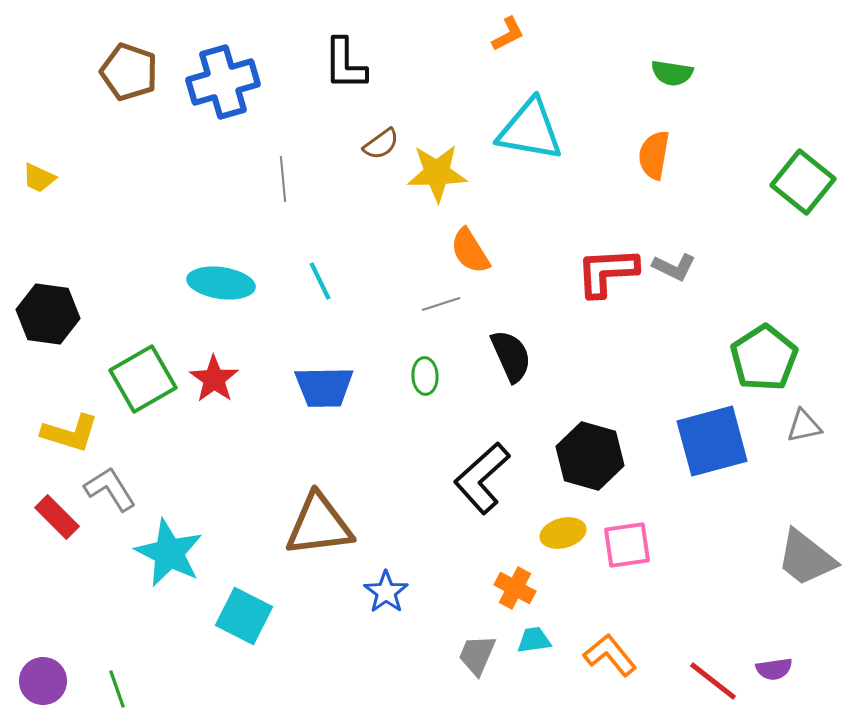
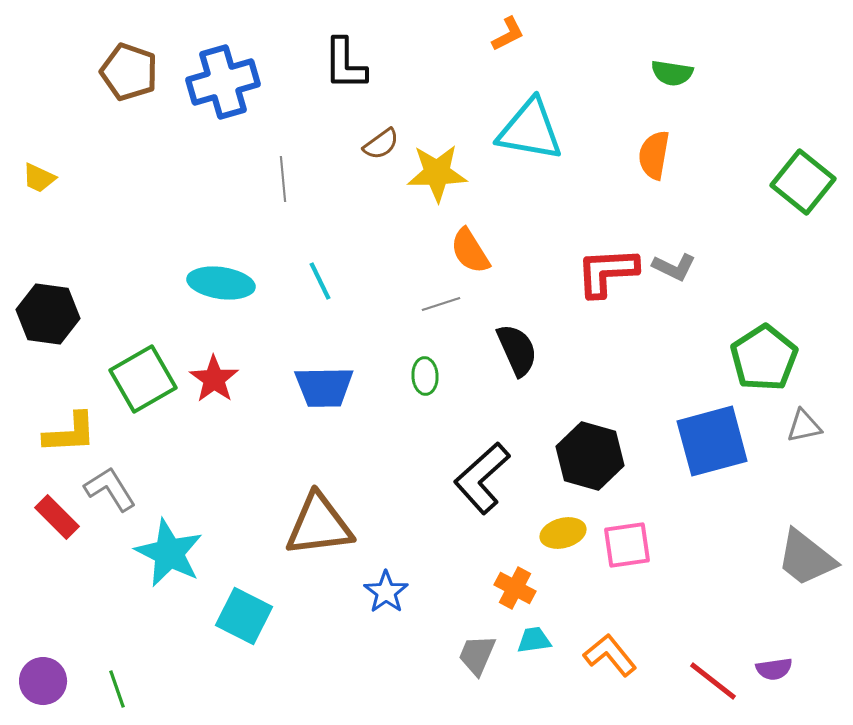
black semicircle at (511, 356): moved 6 px right, 6 px up
yellow L-shape at (70, 433): rotated 20 degrees counterclockwise
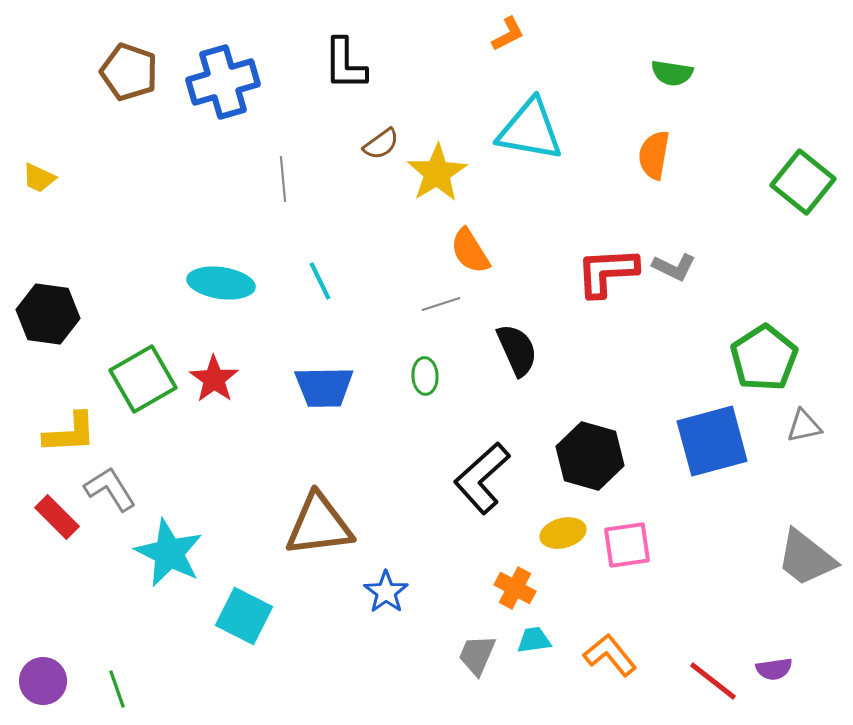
yellow star at (437, 173): rotated 30 degrees counterclockwise
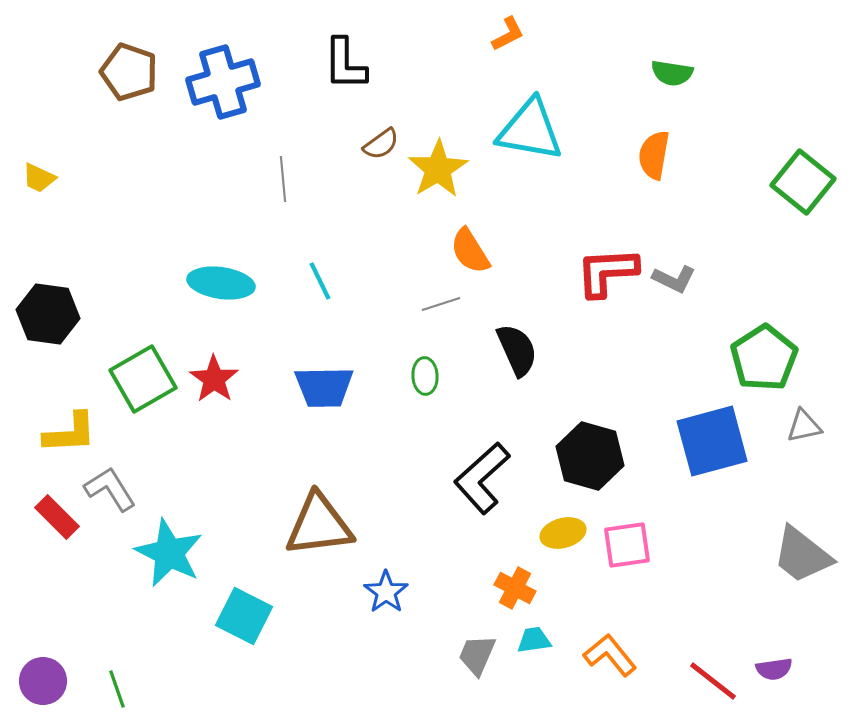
yellow star at (437, 173): moved 1 px right, 4 px up
gray L-shape at (674, 267): moved 12 px down
gray trapezoid at (806, 558): moved 4 px left, 3 px up
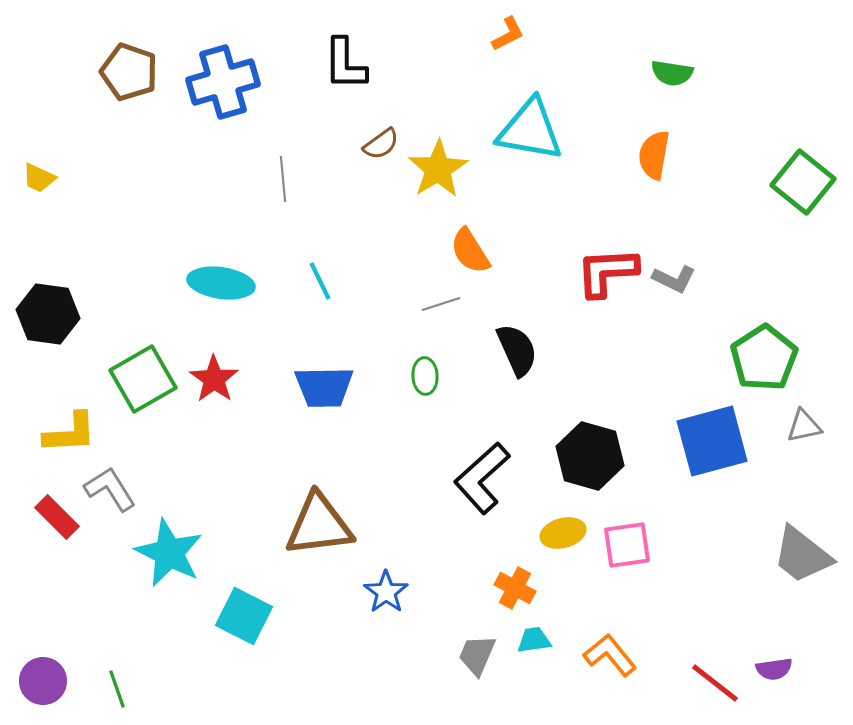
red line at (713, 681): moved 2 px right, 2 px down
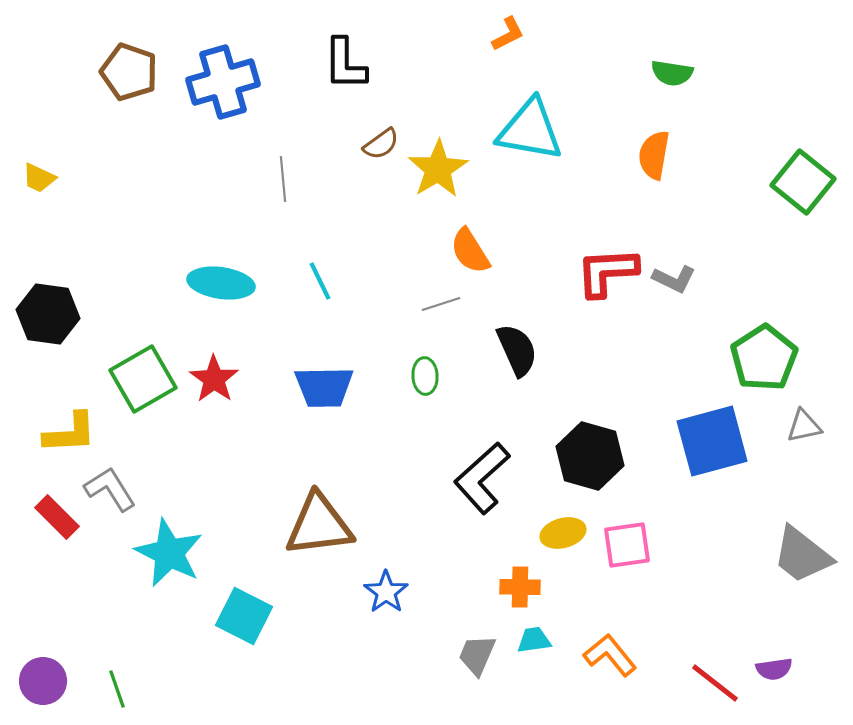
orange cross at (515, 588): moved 5 px right, 1 px up; rotated 27 degrees counterclockwise
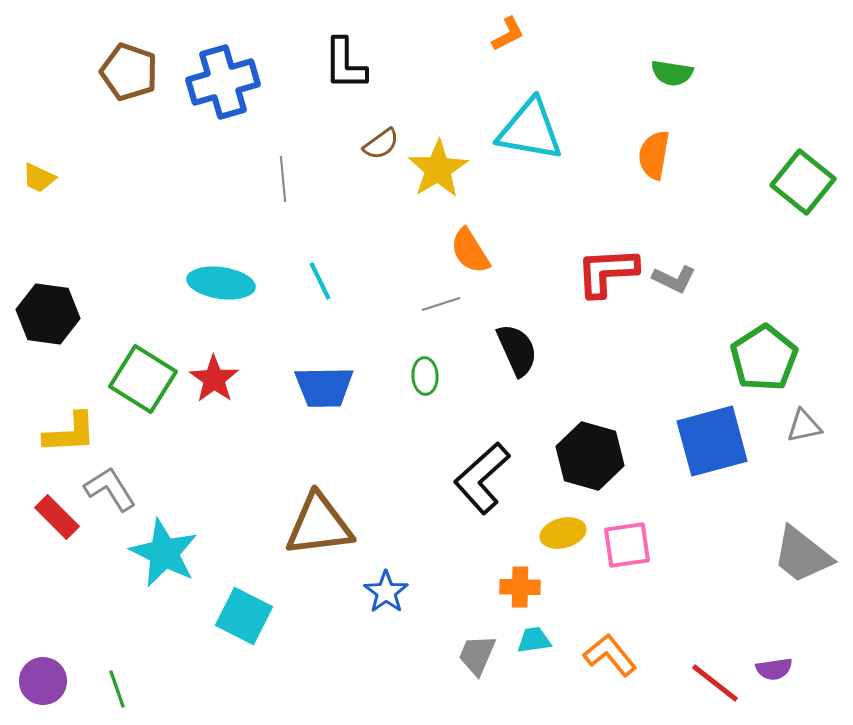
green square at (143, 379): rotated 28 degrees counterclockwise
cyan star at (169, 553): moved 5 px left
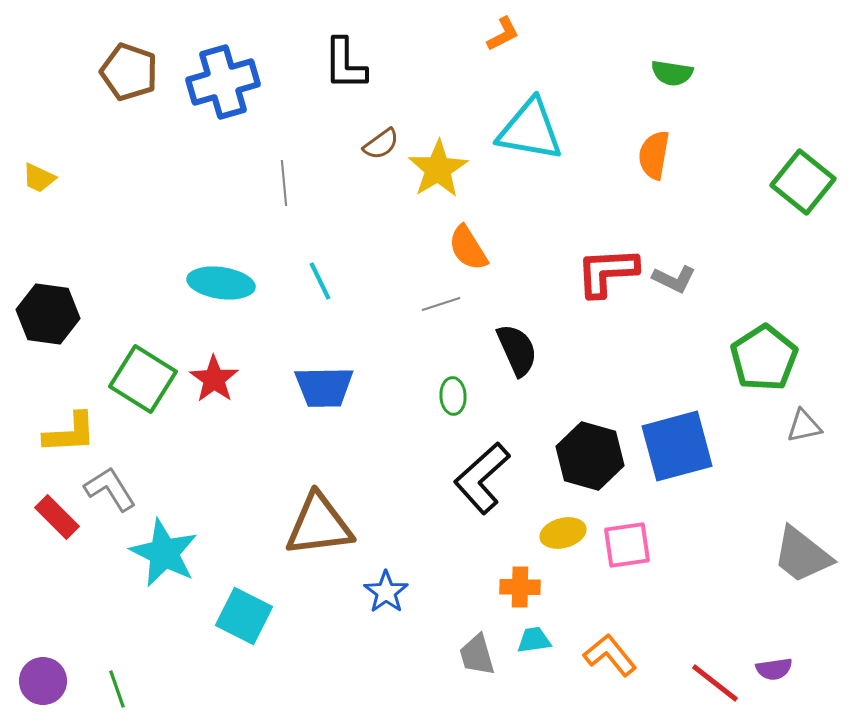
orange L-shape at (508, 34): moved 5 px left
gray line at (283, 179): moved 1 px right, 4 px down
orange semicircle at (470, 251): moved 2 px left, 3 px up
green ellipse at (425, 376): moved 28 px right, 20 px down
blue square at (712, 441): moved 35 px left, 5 px down
gray trapezoid at (477, 655): rotated 39 degrees counterclockwise
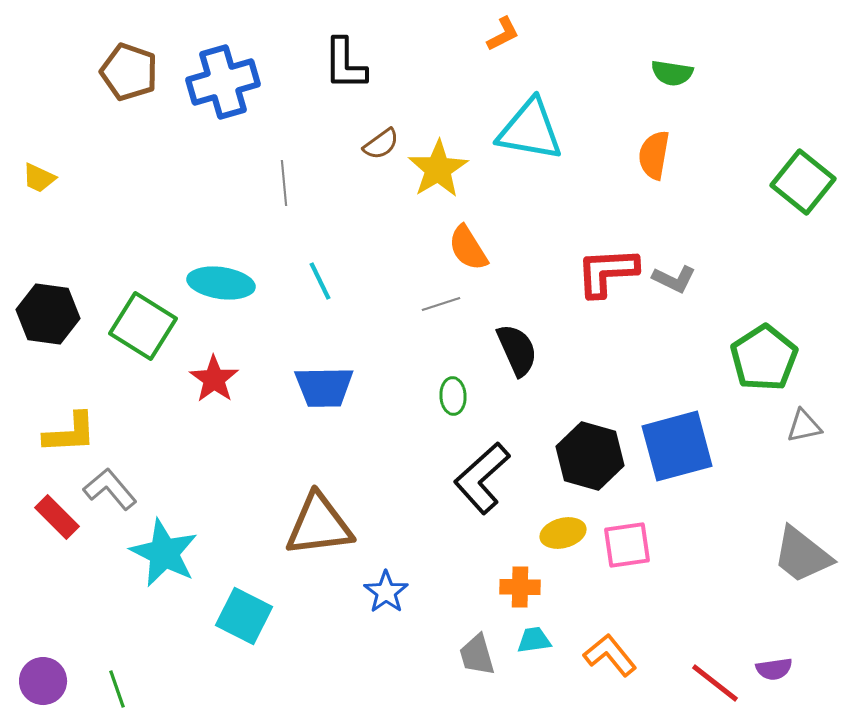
green square at (143, 379): moved 53 px up
gray L-shape at (110, 489): rotated 8 degrees counterclockwise
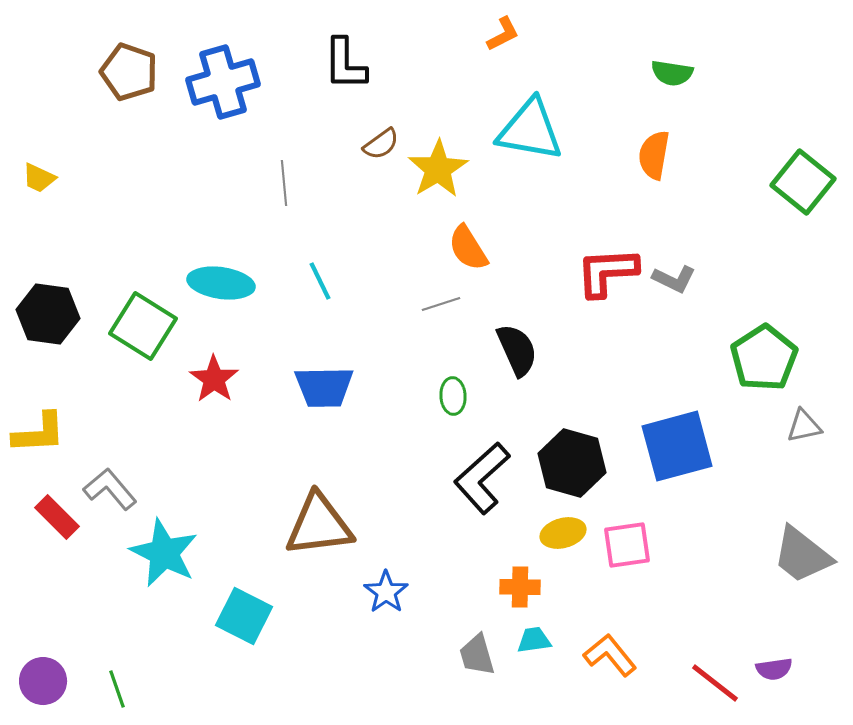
yellow L-shape at (70, 433): moved 31 px left
black hexagon at (590, 456): moved 18 px left, 7 px down
